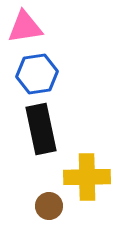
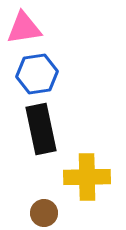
pink triangle: moved 1 px left, 1 px down
brown circle: moved 5 px left, 7 px down
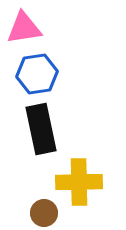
yellow cross: moved 8 px left, 5 px down
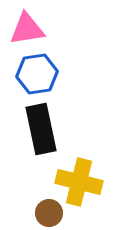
pink triangle: moved 3 px right, 1 px down
yellow cross: rotated 15 degrees clockwise
brown circle: moved 5 px right
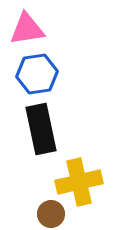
yellow cross: rotated 27 degrees counterclockwise
brown circle: moved 2 px right, 1 px down
